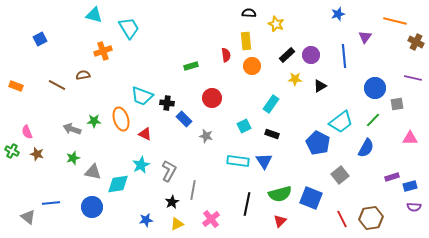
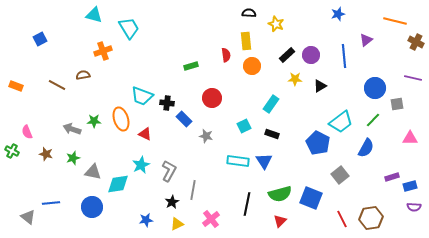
purple triangle at (365, 37): moved 1 px right, 3 px down; rotated 16 degrees clockwise
brown star at (37, 154): moved 9 px right
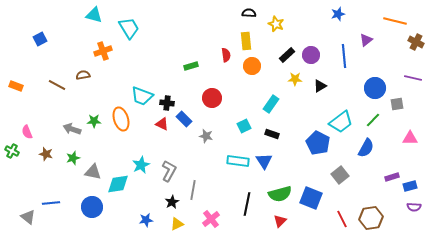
red triangle at (145, 134): moved 17 px right, 10 px up
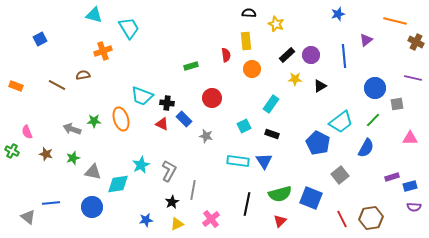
orange circle at (252, 66): moved 3 px down
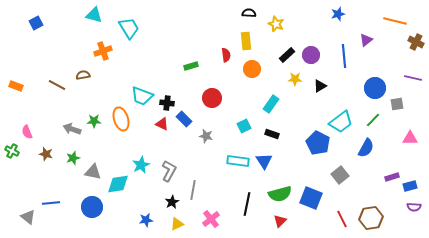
blue square at (40, 39): moved 4 px left, 16 px up
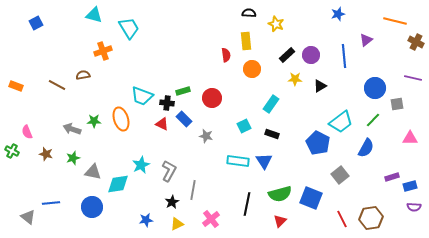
green rectangle at (191, 66): moved 8 px left, 25 px down
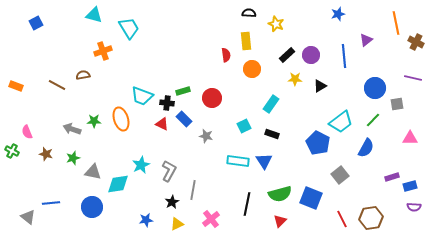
orange line at (395, 21): moved 1 px right, 2 px down; rotated 65 degrees clockwise
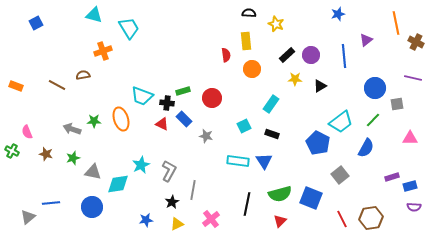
gray triangle at (28, 217): rotated 42 degrees clockwise
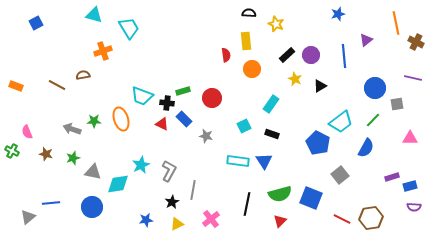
yellow star at (295, 79): rotated 24 degrees clockwise
red line at (342, 219): rotated 36 degrees counterclockwise
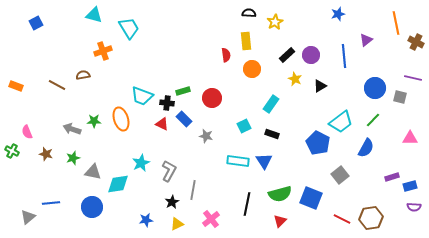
yellow star at (276, 24): moved 1 px left, 2 px up; rotated 21 degrees clockwise
gray square at (397, 104): moved 3 px right, 7 px up; rotated 24 degrees clockwise
cyan star at (141, 165): moved 2 px up
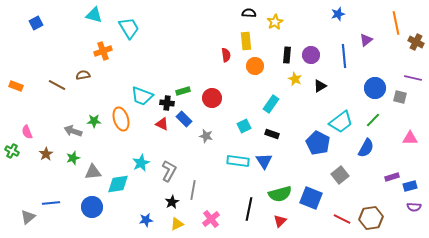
black rectangle at (287, 55): rotated 42 degrees counterclockwise
orange circle at (252, 69): moved 3 px right, 3 px up
gray arrow at (72, 129): moved 1 px right, 2 px down
brown star at (46, 154): rotated 24 degrees clockwise
gray triangle at (93, 172): rotated 18 degrees counterclockwise
black line at (247, 204): moved 2 px right, 5 px down
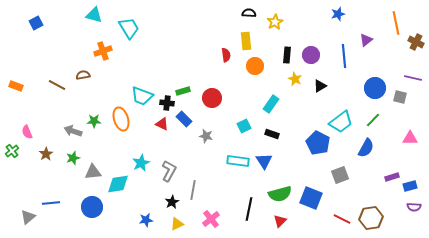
green cross at (12, 151): rotated 24 degrees clockwise
gray square at (340, 175): rotated 18 degrees clockwise
